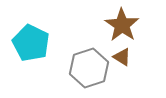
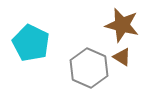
brown star: rotated 20 degrees counterclockwise
gray hexagon: rotated 18 degrees counterclockwise
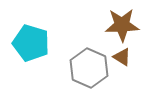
brown star: rotated 16 degrees counterclockwise
cyan pentagon: rotated 9 degrees counterclockwise
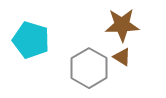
cyan pentagon: moved 3 px up
gray hexagon: rotated 6 degrees clockwise
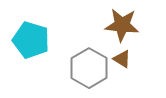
brown star: rotated 8 degrees clockwise
brown triangle: moved 2 px down
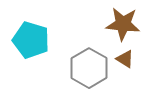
brown star: moved 1 px right, 1 px up
brown triangle: moved 3 px right
